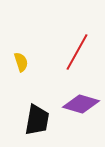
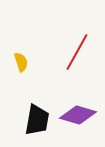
purple diamond: moved 3 px left, 11 px down
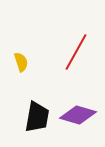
red line: moved 1 px left
black trapezoid: moved 3 px up
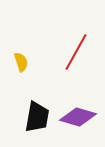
purple diamond: moved 2 px down
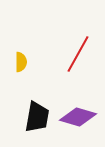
red line: moved 2 px right, 2 px down
yellow semicircle: rotated 18 degrees clockwise
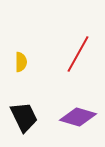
black trapezoid: moved 13 px left; rotated 36 degrees counterclockwise
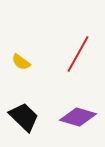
yellow semicircle: rotated 126 degrees clockwise
black trapezoid: rotated 20 degrees counterclockwise
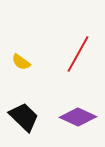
purple diamond: rotated 9 degrees clockwise
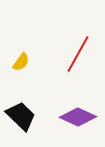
yellow semicircle: rotated 90 degrees counterclockwise
black trapezoid: moved 3 px left, 1 px up
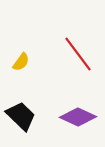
red line: rotated 66 degrees counterclockwise
